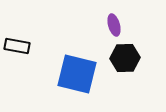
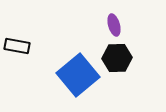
black hexagon: moved 8 px left
blue square: moved 1 px right, 1 px down; rotated 36 degrees clockwise
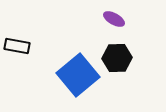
purple ellipse: moved 6 px up; rotated 45 degrees counterclockwise
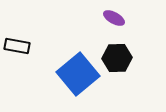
purple ellipse: moved 1 px up
blue square: moved 1 px up
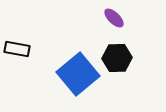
purple ellipse: rotated 15 degrees clockwise
black rectangle: moved 3 px down
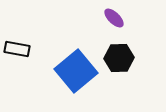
black hexagon: moved 2 px right
blue square: moved 2 px left, 3 px up
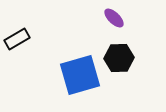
black rectangle: moved 10 px up; rotated 40 degrees counterclockwise
blue square: moved 4 px right, 4 px down; rotated 24 degrees clockwise
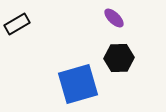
black rectangle: moved 15 px up
blue square: moved 2 px left, 9 px down
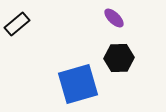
black rectangle: rotated 10 degrees counterclockwise
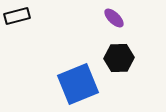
black rectangle: moved 8 px up; rotated 25 degrees clockwise
blue square: rotated 6 degrees counterclockwise
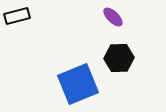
purple ellipse: moved 1 px left, 1 px up
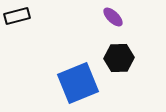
blue square: moved 1 px up
